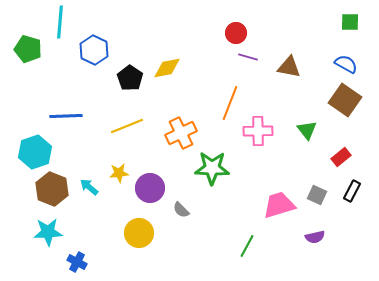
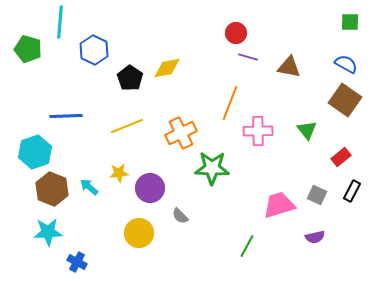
gray semicircle: moved 1 px left, 6 px down
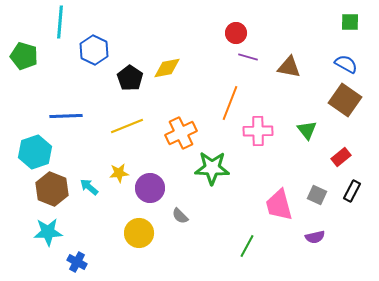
green pentagon: moved 4 px left, 7 px down
pink trapezoid: rotated 88 degrees counterclockwise
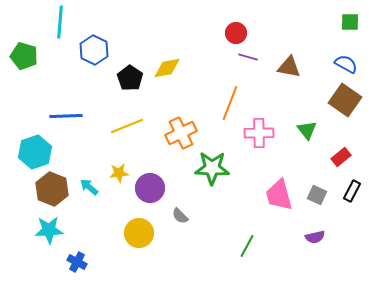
pink cross: moved 1 px right, 2 px down
pink trapezoid: moved 10 px up
cyan star: moved 1 px right, 2 px up
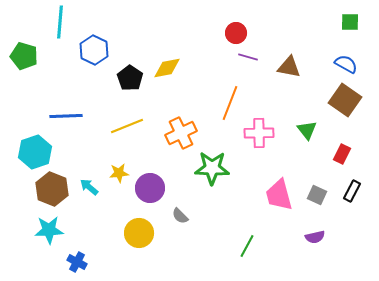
red rectangle: moved 1 px right, 3 px up; rotated 24 degrees counterclockwise
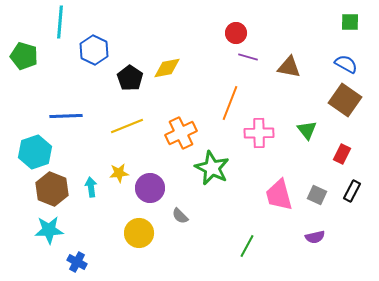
green star: rotated 24 degrees clockwise
cyan arrow: moved 2 px right; rotated 42 degrees clockwise
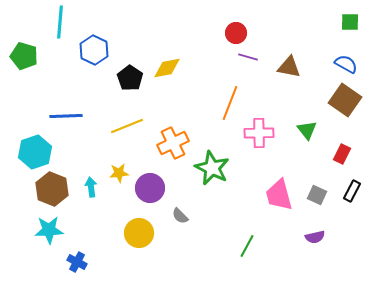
orange cross: moved 8 px left, 10 px down
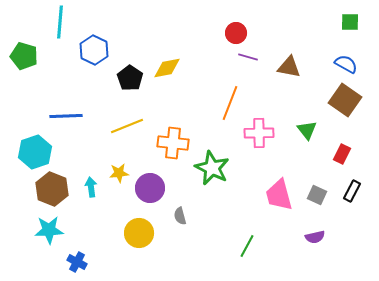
orange cross: rotated 32 degrees clockwise
gray semicircle: rotated 30 degrees clockwise
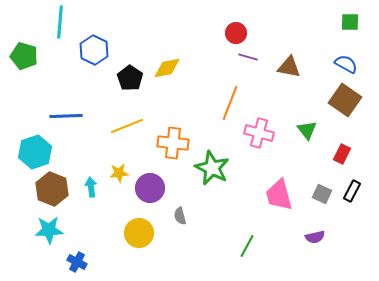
pink cross: rotated 16 degrees clockwise
gray square: moved 5 px right, 1 px up
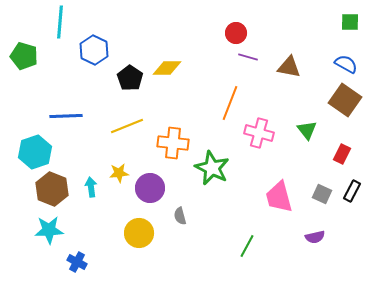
yellow diamond: rotated 12 degrees clockwise
pink trapezoid: moved 2 px down
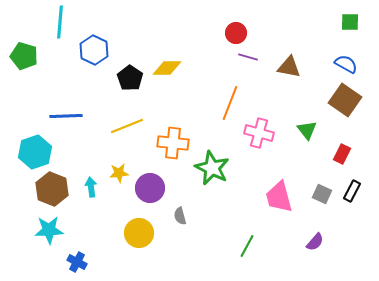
purple semicircle: moved 5 px down; rotated 36 degrees counterclockwise
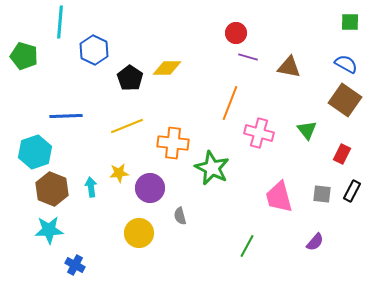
gray square: rotated 18 degrees counterclockwise
blue cross: moved 2 px left, 3 px down
